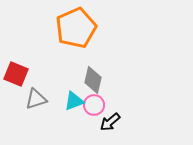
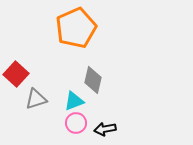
red square: rotated 20 degrees clockwise
pink circle: moved 18 px left, 18 px down
black arrow: moved 5 px left, 7 px down; rotated 30 degrees clockwise
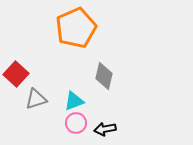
gray diamond: moved 11 px right, 4 px up
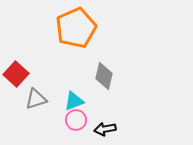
pink circle: moved 3 px up
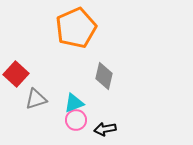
cyan triangle: moved 2 px down
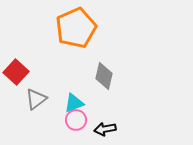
red square: moved 2 px up
gray triangle: rotated 20 degrees counterclockwise
